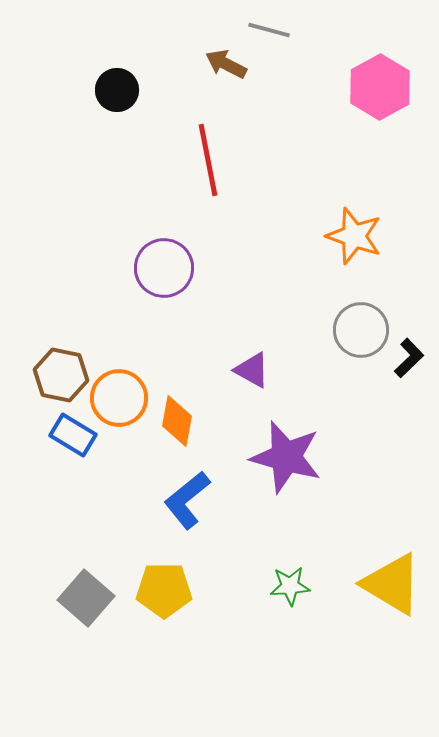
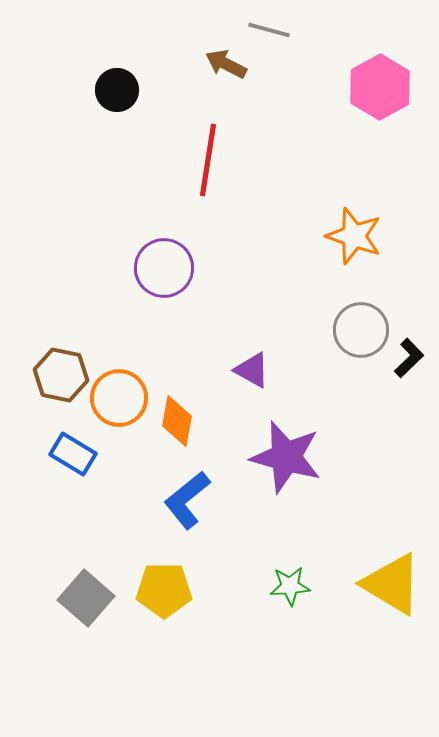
red line: rotated 20 degrees clockwise
blue rectangle: moved 19 px down
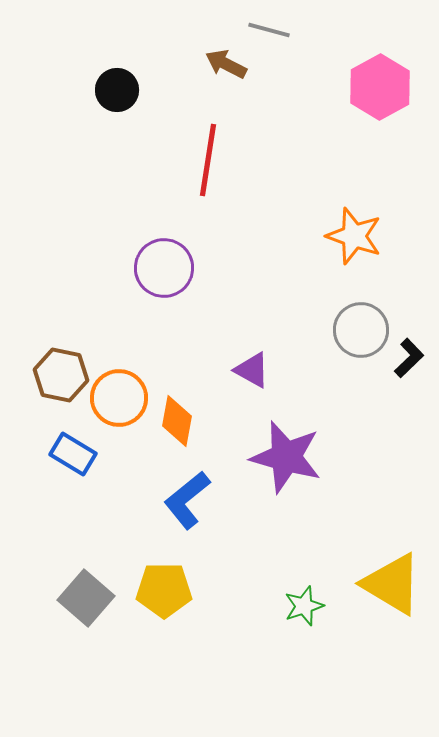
green star: moved 14 px right, 20 px down; rotated 15 degrees counterclockwise
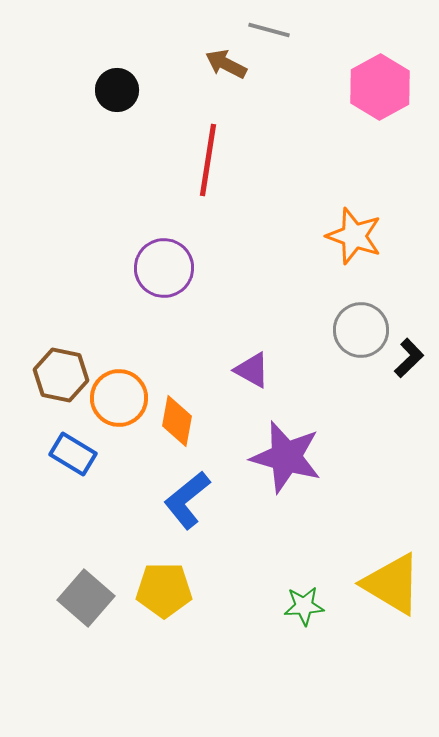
green star: rotated 15 degrees clockwise
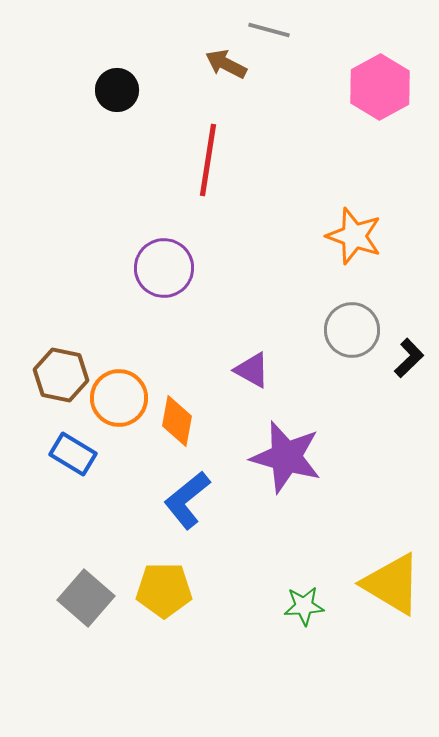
gray circle: moved 9 px left
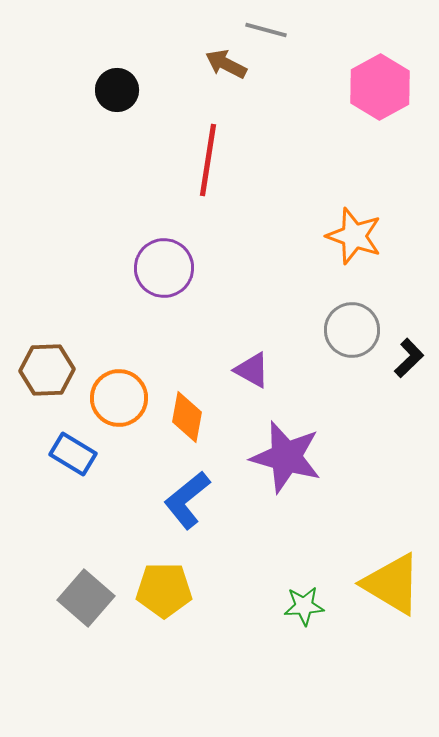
gray line: moved 3 px left
brown hexagon: moved 14 px left, 5 px up; rotated 14 degrees counterclockwise
orange diamond: moved 10 px right, 4 px up
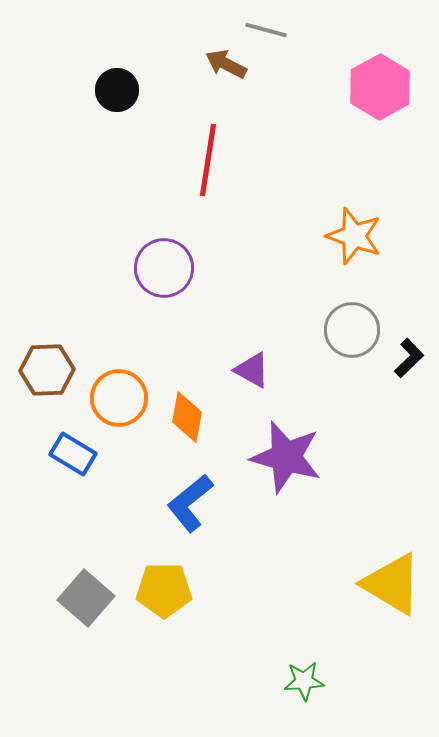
blue L-shape: moved 3 px right, 3 px down
green star: moved 75 px down
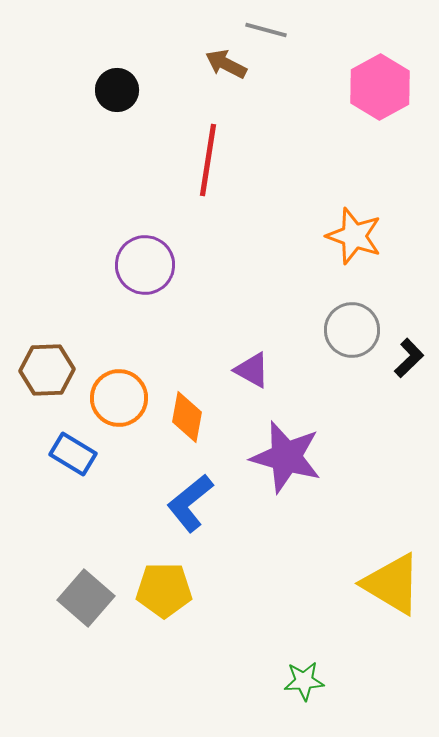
purple circle: moved 19 px left, 3 px up
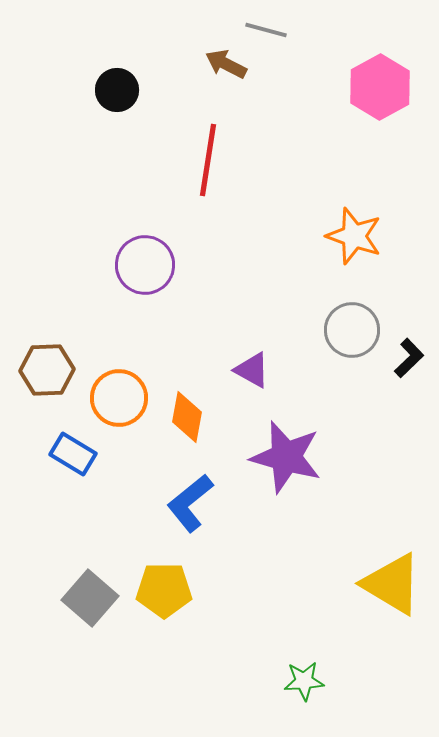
gray square: moved 4 px right
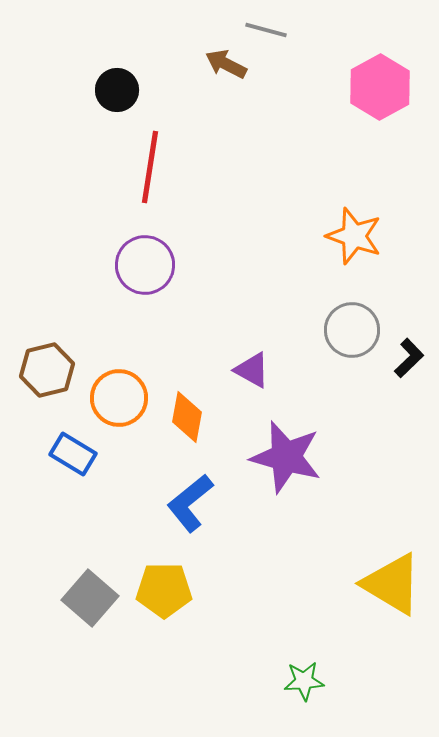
red line: moved 58 px left, 7 px down
brown hexagon: rotated 12 degrees counterclockwise
